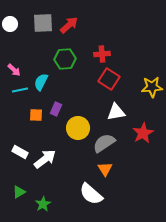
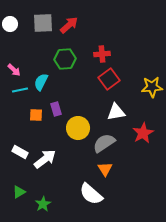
red square: rotated 20 degrees clockwise
purple rectangle: rotated 40 degrees counterclockwise
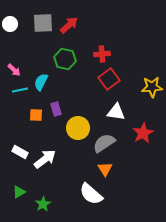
green hexagon: rotated 15 degrees clockwise
white triangle: rotated 18 degrees clockwise
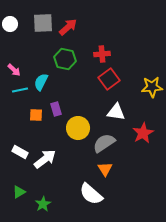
red arrow: moved 1 px left, 2 px down
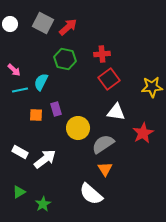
gray square: rotated 30 degrees clockwise
gray semicircle: moved 1 px left, 1 px down
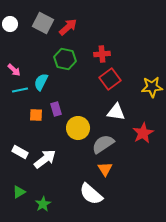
red square: moved 1 px right
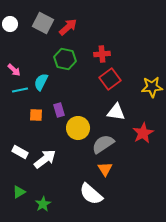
purple rectangle: moved 3 px right, 1 px down
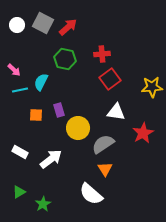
white circle: moved 7 px right, 1 px down
white arrow: moved 6 px right
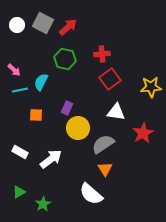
yellow star: moved 1 px left
purple rectangle: moved 8 px right, 2 px up; rotated 40 degrees clockwise
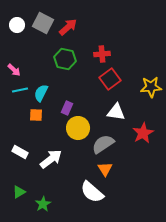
cyan semicircle: moved 11 px down
white semicircle: moved 1 px right, 2 px up
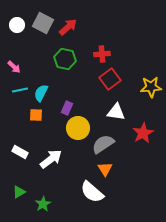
pink arrow: moved 3 px up
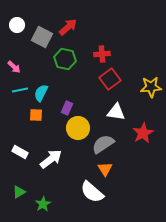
gray square: moved 1 px left, 14 px down
